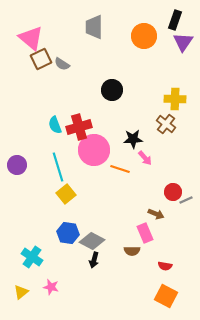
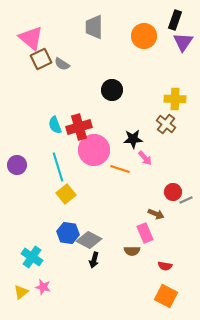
gray diamond: moved 3 px left, 1 px up
pink star: moved 8 px left
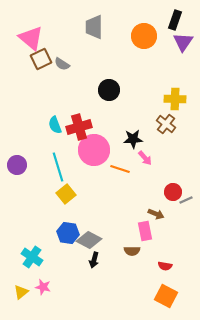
black circle: moved 3 px left
pink rectangle: moved 2 px up; rotated 12 degrees clockwise
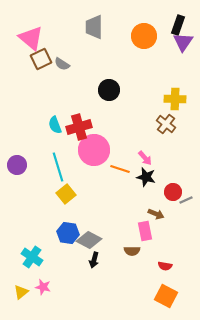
black rectangle: moved 3 px right, 5 px down
black star: moved 13 px right, 38 px down; rotated 18 degrees clockwise
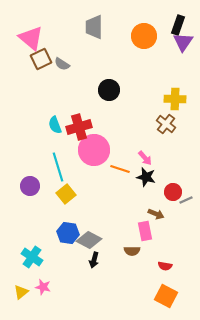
purple circle: moved 13 px right, 21 px down
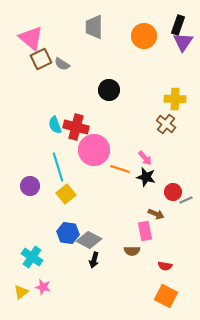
red cross: moved 3 px left; rotated 30 degrees clockwise
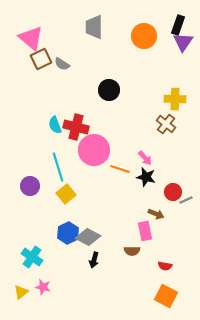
blue hexagon: rotated 25 degrees clockwise
gray diamond: moved 1 px left, 3 px up
